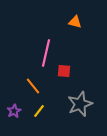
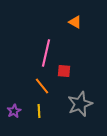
orange triangle: rotated 16 degrees clockwise
orange line: moved 9 px right
yellow line: rotated 40 degrees counterclockwise
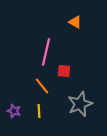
pink line: moved 1 px up
purple star: rotated 24 degrees counterclockwise
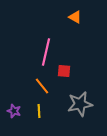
orange triangle: moved 5 px up
gray star: rotated 10 degrees clockwise
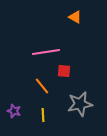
pink line: rotated 68 degrees clockwise
yellow line: moved 4 px right, 4 px down
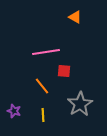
gray star: rotated 20 degrees counterclockwise
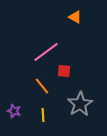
pink line: rotated 28 degrees counterclockwise
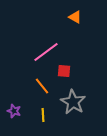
gray star: moved 7 px left, 2 px up; rotated 10 degrees counterclockwise
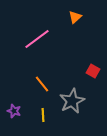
orange triangle: rotated 48 degrees clockwise
pink line: moved 9 px left, 13 px up
red square: moved 29 px right; rotated 24 degrees clockwise
orange line: moved 2 px up
gray star: moved 1 px left, 1 px up; rotated 15 degrees clockwise
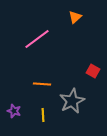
orange line: rotated 48 degrees counterclockwise
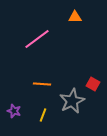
orange triangle: rotated 40 degrees clockwise
red square: moved 13 px down
yellow line: rotated 24 degrees clockwise
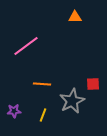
pink line: moved 11 px left, 7 px down
red square: rotated 32 degrees counterclockwise
purple star: rotated 24 degrees counterclockwise
